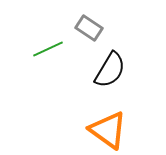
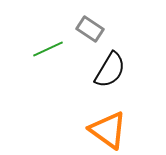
gray rectangle: moved 1 px right, 1 px down
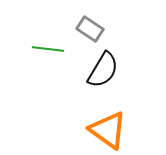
green line: rotated 32 degrees clockwise
black semicircle: moved 7 px left
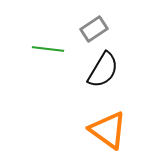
gray rectangle: moved 4 px right; rotated 68 degrees counterclockwise
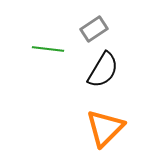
orange triangle: moved 3 px left, 2 px up; rotated 39 degrees clockwise
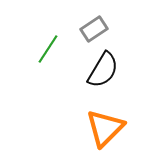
green line: rotated 64 degrees counterclockwise
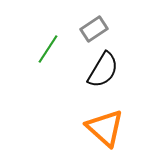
orange triangle: rotated 33 degrees counterclockwise
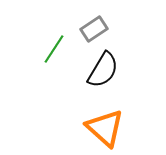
green line: moved 6 px right
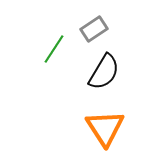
black semicircle: moved 1 px right, 2 px down
orange triangle: rotated 15 degrees clockwise
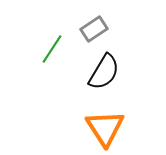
green line: moved 2 px left
